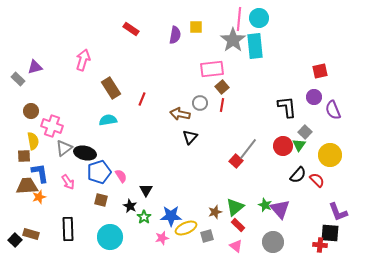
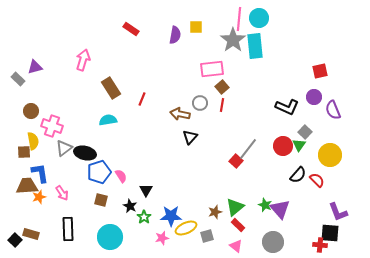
black L-shape at (287, 107): rotated 120 degrees clockwise
brown square at (24, 156): moved 4 px up
pink arrow at (68, 182): moved 6 px left, 11 px down
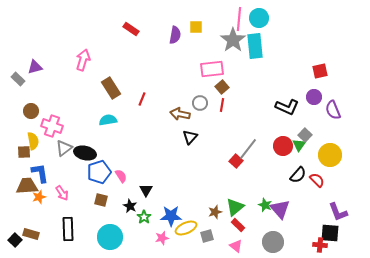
gray square at (305, 132): moved 3 px down
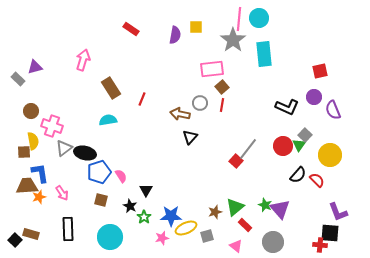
cyan rectangle at (255, 46): moved 9 px right, 8 px down
red rectangle at (238, 225): moved 7 px right
